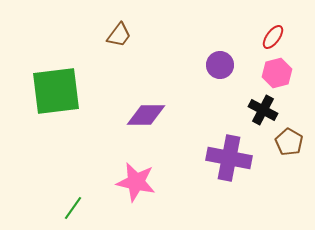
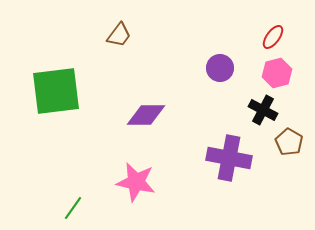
purple circle: moved 3 px down
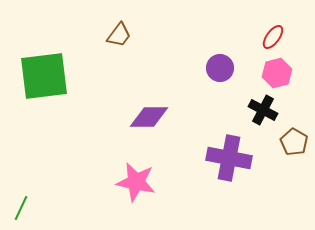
green square: moved 12 px left, 15 px up
purple diamond: moved 3 px right, 2 px down
brown pentagon: moved 5 px right
green line: moved 52 px left; rotated 10 degrees counterclockwise
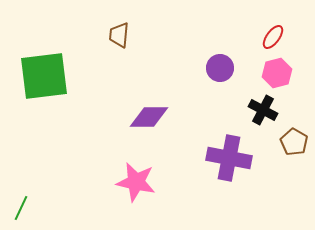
brown trapezoid: rotated 148 degrees clockwise
